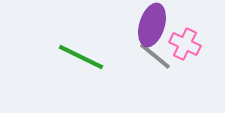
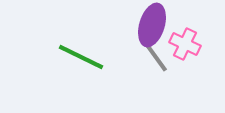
gray line: rotated 15 degrees clockwise
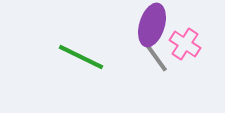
pink cross: rotated 8 degrees clockwise
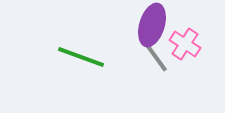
green line: rotated 6 degrees counterclockwise
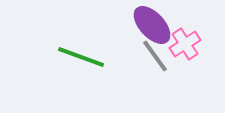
purple ellipse: rotated 60 degrees counterclockwise
pink cross: rotated 24 degrees clockwise
